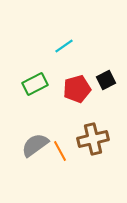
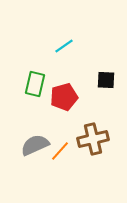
black square: rotated 30 degrees clockwise
green rectangle: rotated 50 degrees counterclockwise
red pentagon: moved 13 px left, 8 px down
gray semicircle: rotated 12 degrees clockwise
orange line: rotated 70 degrees clockwise
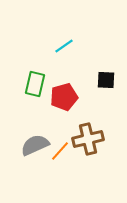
brown cross: moved 5 px left
